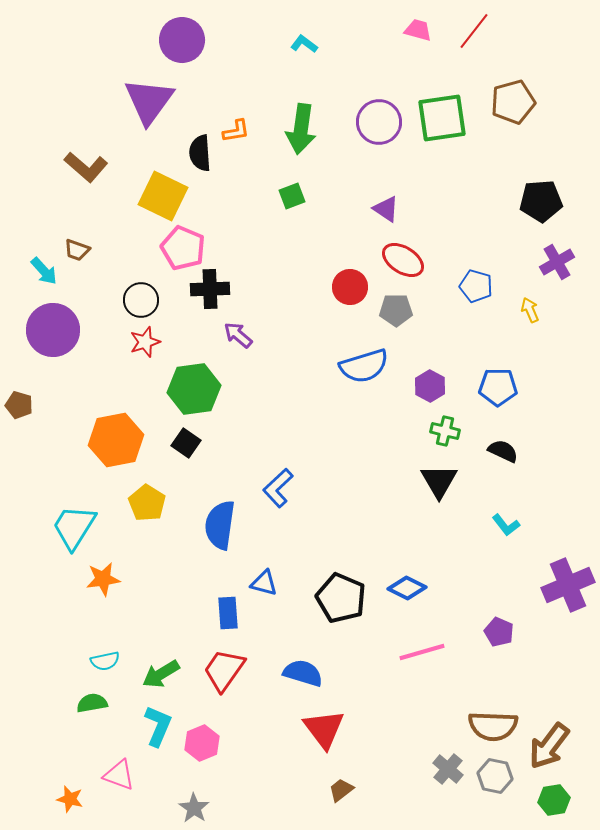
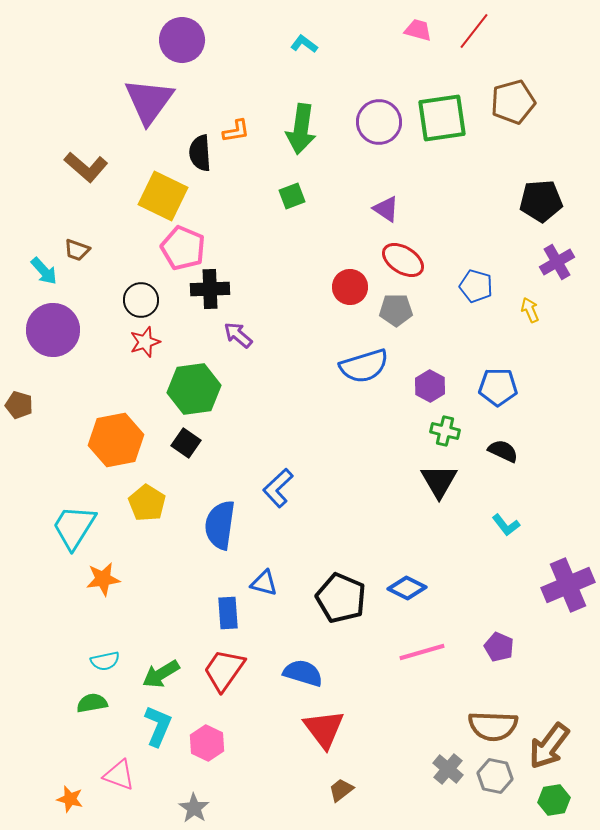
purple pentagon at (499, 632): moved 15 px down
pink hexagon at (202, 743): moved 5 px right; rotated 12 degrees counterclockwise
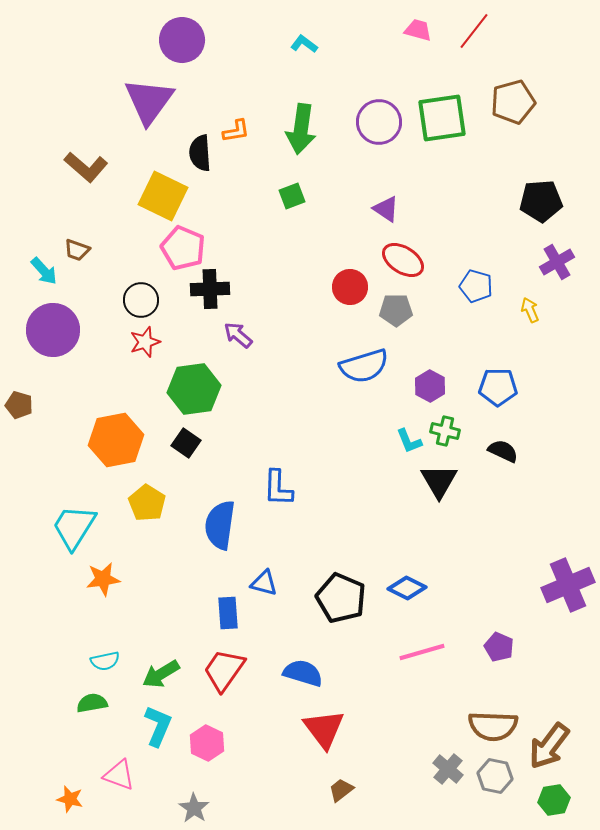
blue L-shape at (278, 488): rotated 45 degrees counterclockwise
cyan L-shape at (506, 525): moved 97 px left, 84 px up; rotated 16 degrees clockwise
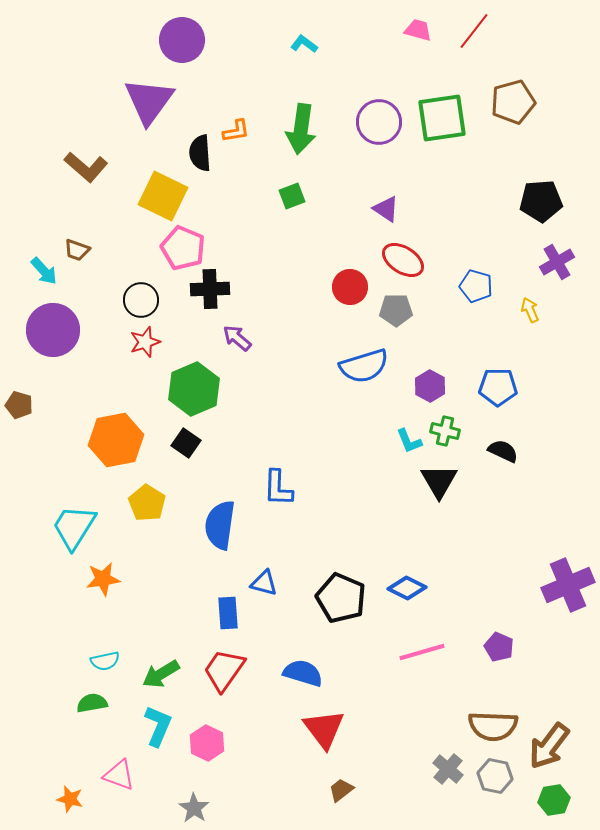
purple arrow at (238, 335): moved 1 px left, 3 px down
green hexagon at (194, 389): rotated 15 degrees counterclockwise
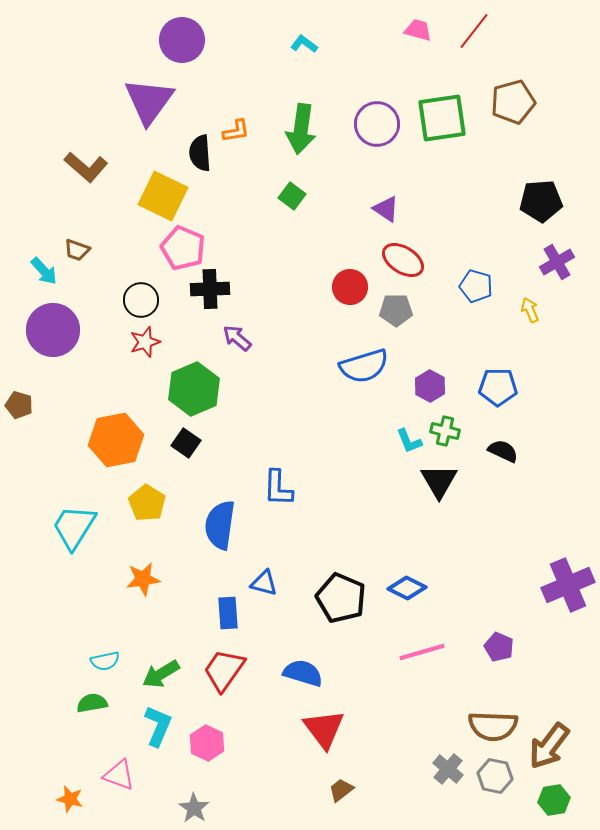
purple circle at (379, 122): moved 2 px left, 2 px down
green square at (292, 196): rotated 32 degrees counterclockwise
orange star at (103, 579): moved 40 px right
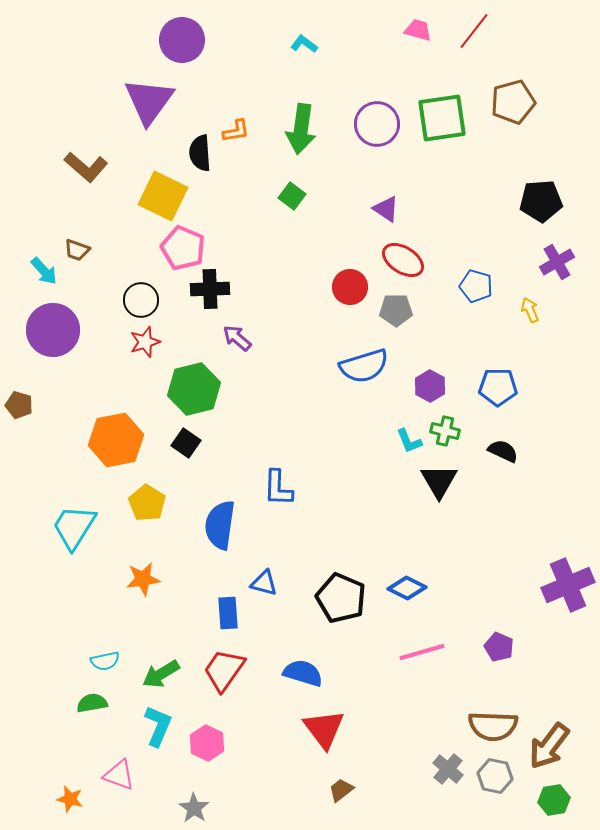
green hexagon at (194, 389): rotated 9 degrees clockwise
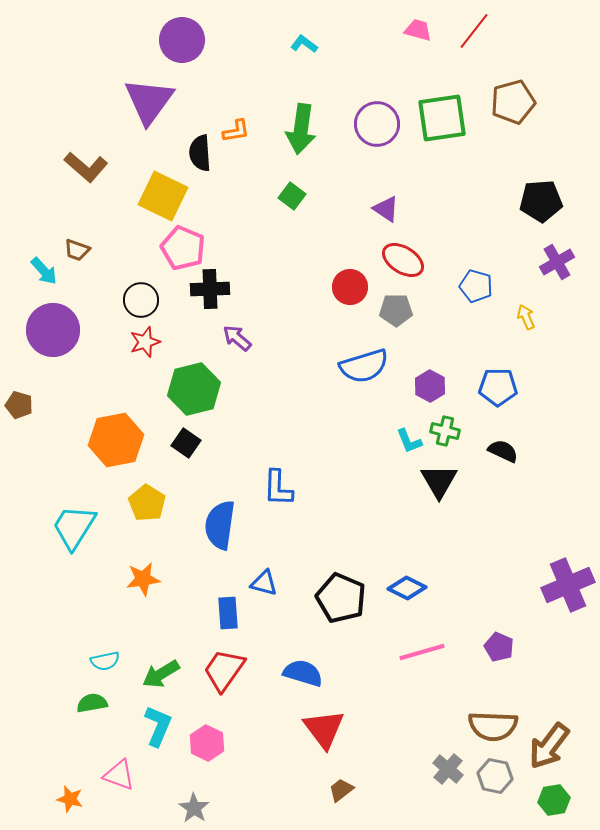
yellow arrow at (530, 310): moved 4 px left, 7 px down
